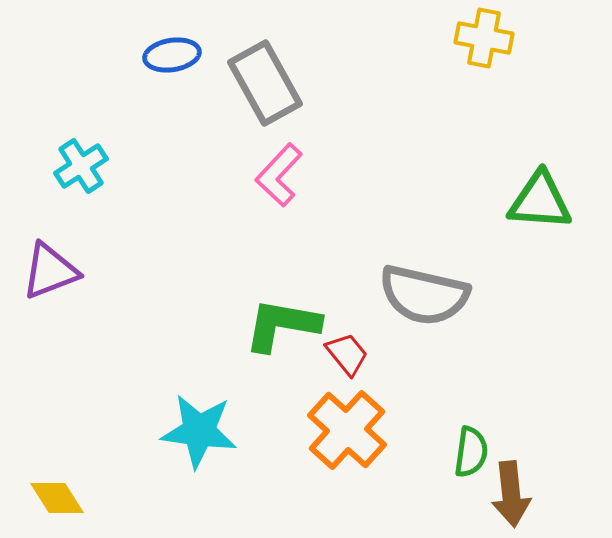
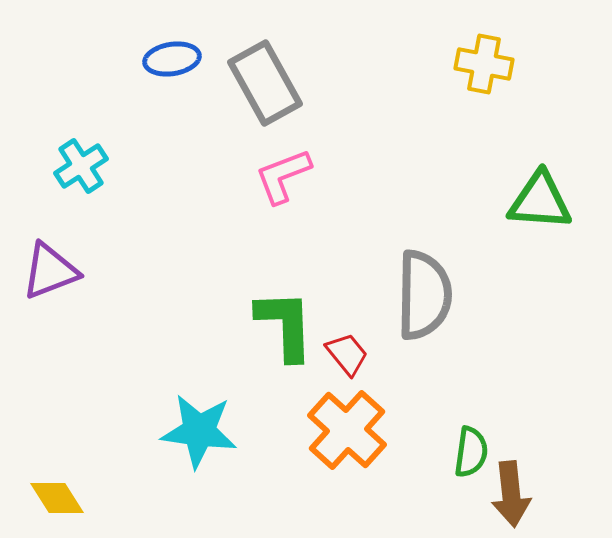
yellow cross: moved 26 px down
blue ellipse: moved 4 px down
pink L-shape: moved 4 px right, 1 px down; rotated 26 degrees clockwise
gray semicircle: rotated 102 degrees counterclockwise
green L-shape: moved 3 px right; rotated 78 degrees clockwise
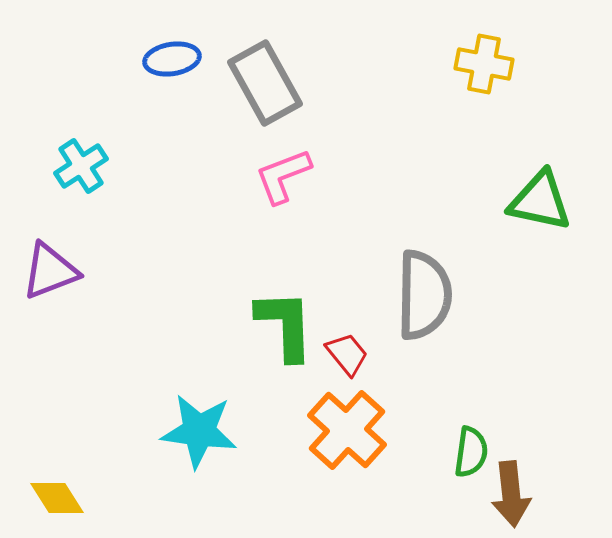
green triangle: rotated 8 degrees clockwise
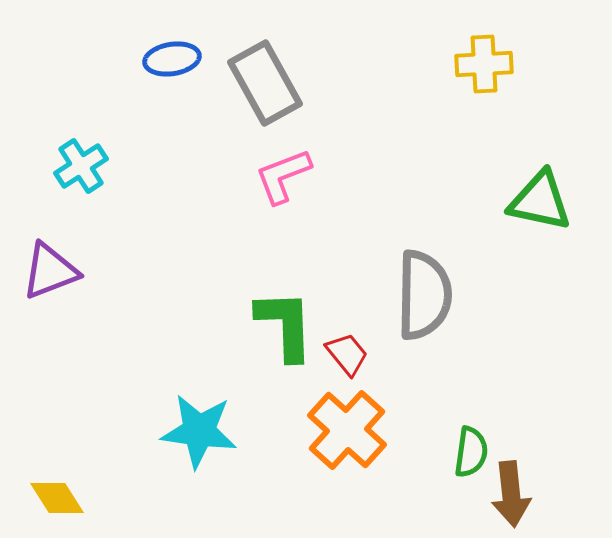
yellow cross: rotated 14 degrees counterclockwise
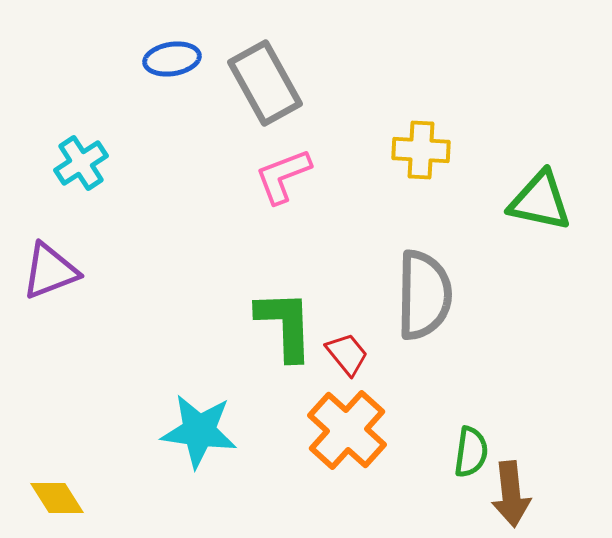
yellow cross: moved 63 px left, 86 px down; rotated 6 degrees clockwise
cyan cross: moved 3 px up
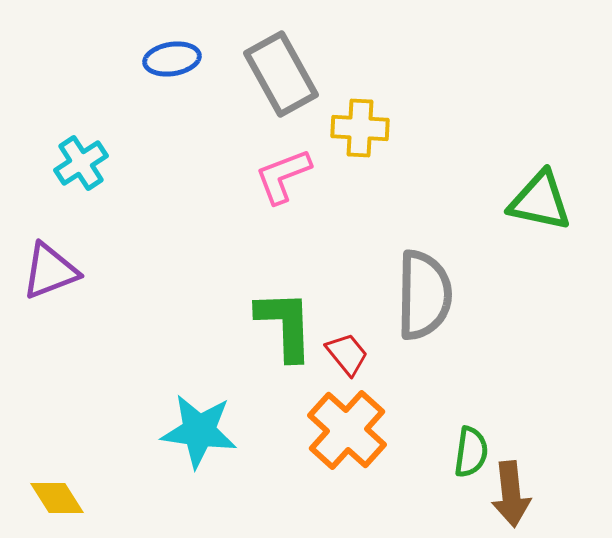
gray rectangle: moved 16 px right, 9 px up
yellow cross: moved 61 px left, 22 px up
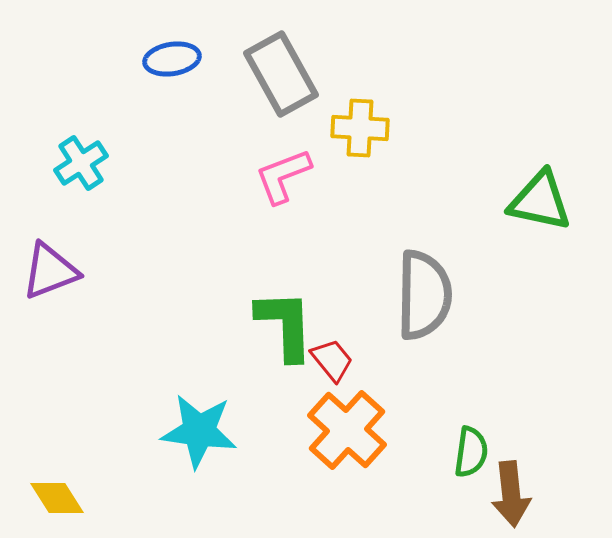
red trapezoid: moved 15 px left, 6 px down
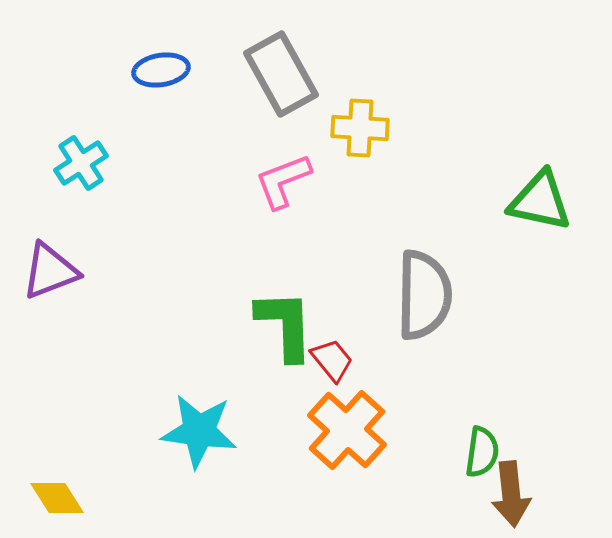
blue ellipse: moved 11 px left, 11 px down
pink L-shape: moved 5 px down
green semicircle: moved 11 px right
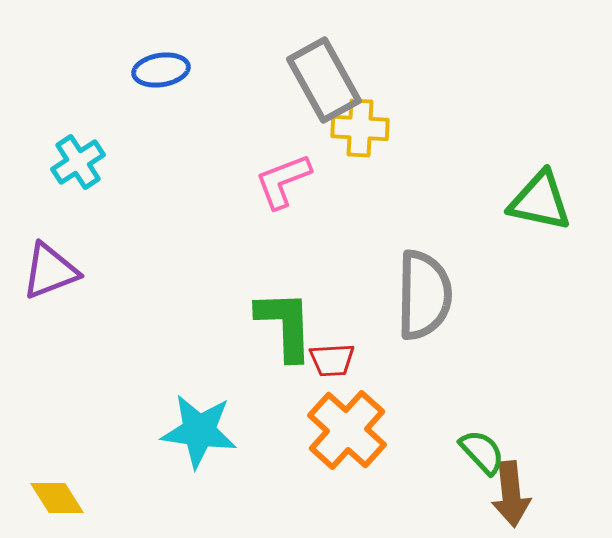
gray rectangle: moved 43 px right, 6 px down
cyan cross: moved 3 px left, 1 px up
red trapezoid: rotated 126 degrees clockwise
green semicircle: rotated 51 degrees counterclockwise
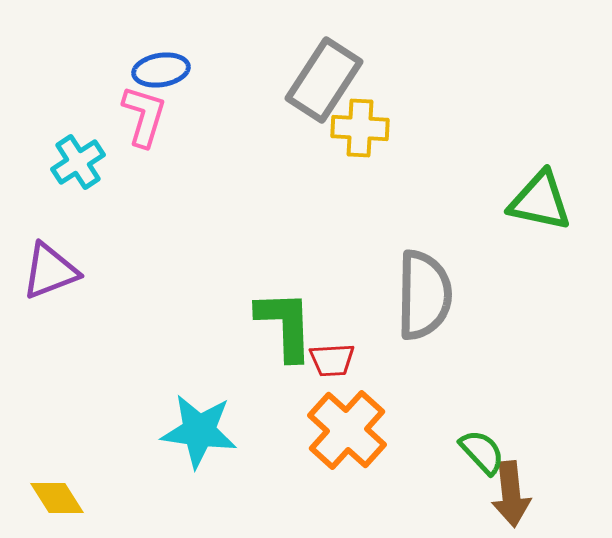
gray rectangle: rotated 62 degrees clockwise
pink L-shape: moved 139 px left, 65 px up; rotated 128 degrees clockwise
